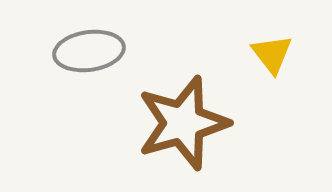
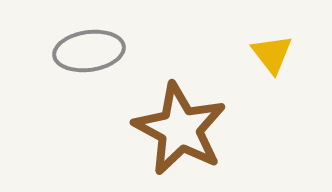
brown star: moved 3 px left, 6 px down; rotated 28 degrees counterclockwise
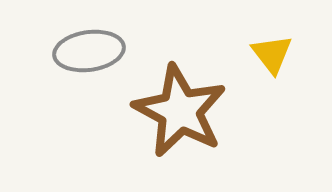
brown star: moved 18 px up
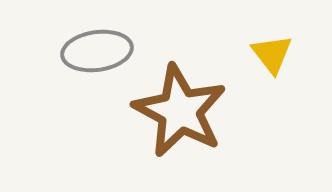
gray ellipse: moved 8 px right
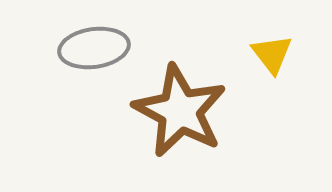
gray ellipse: moved 3 px left, 3 px up
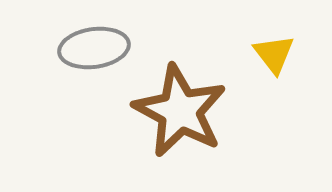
yellow triangle: moved 2 px right
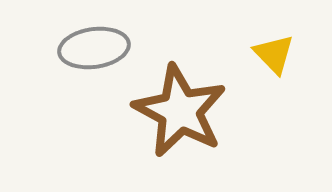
yellow triangle: rotated 6 degrees counterclockwise
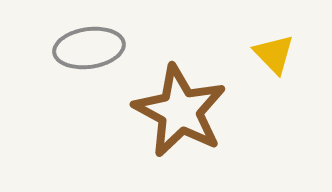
gray ellipse: moved 5 px left
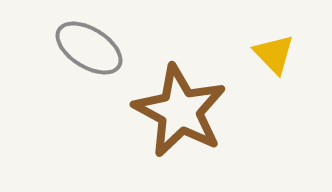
gray ellipse: rotated 40 degrees clockwise
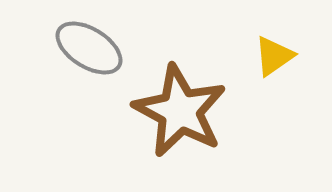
yellow triangle: moved 2 px down; rotated 39 degrees clockwise
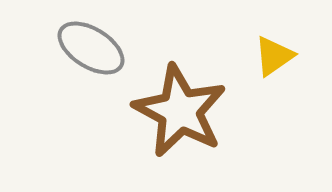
gray ellipse: moved 2 px right
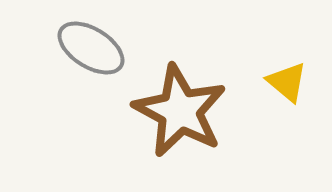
yellow triangle: moved 13 px right, 26 px down; rotated 45 degrees counterclockwise
